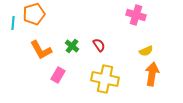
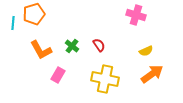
orange arrow: rotated 45 degrees clockwise
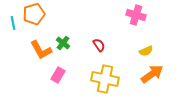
cyan line: rotated 16 degrees counterclockwise
green cross: moved 9 px left, 3 px up
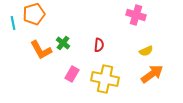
red semicircle: rotated 40 degrees clockwise
pink rectangle: moved 14 px right, 1 px up
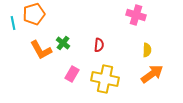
yellow semicircle: moved 1 px right, 1 px up; rotated 64 degrees counterclockwise
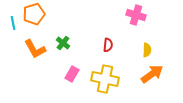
red semicircle: moved 9 px right
orange L-shape: moved 6 px left, 1 px up
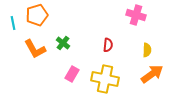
orange pentagon: moved 3 px right, 1 px down
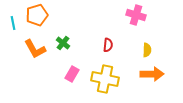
orange arrow: rotated 35 degrees clockwise
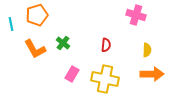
cyan line: moved 2 px left, 1 px down
red semicircle: moved 2 px left
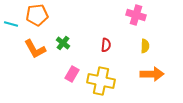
orange pentagon: rotated 10 degrees clockwise
cyan line: rotated 64 degrees counterclockwise
yellow semicircle: moved 2 px left, 4 px up
yellow cross: moved 4 px left, 2 px down
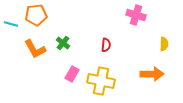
orange pentagon: moved 1 px left
yellow semicircle: moved 19 px right, 2 px up
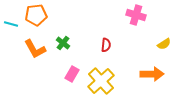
yellow semicircle: rotated 56 degrees clockwise
yellow cross: rotated 36 degrees clockwise
